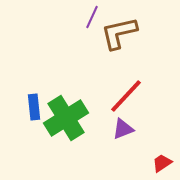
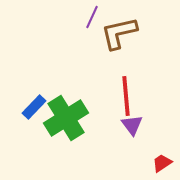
red line: rotated 48 degrees counterclockwise
blue rectangle: rotated 50 degrees clockwise
purple triangle: moved 9 px right, 4 px up; rotated 45 degrees counterclockwise
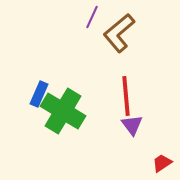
brown L-shape: rotated 27 degrees counterclockwise
blue rectangle: moved 5 px right, 13 px up; rotated 20 degrees counterclockwise
green cross: moved 3 px left, 7 px up; rotated 27 degrees counterclockwise
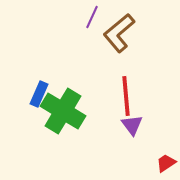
red trapezoid: moved 4 px right
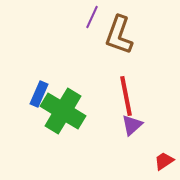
brown L-shape: moved 2 px down; rotated 30 degrees counterclockwise
red line: rotated 6 degrees counterclockwise
purple triangle: rotated 25 degrees clockwise
red trapezoid: moved 2 px left, 2 px up
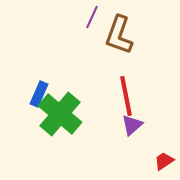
green cross: moved 3 px left, 3 px down; rotated 9 degrees clockwise
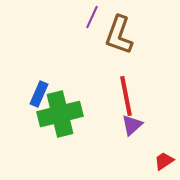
green cross: rotated 36 degrees clockwise
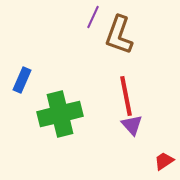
purple line: moved 1 px right
blue rectangle: moved 17 px left, 14 px up
purple triangle: rotated 30 degrees counterclockwise
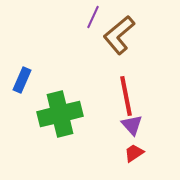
brown L-shape: rotated 30 degrees clockwise
red trapezoid: moved 30 px left, 8 px up
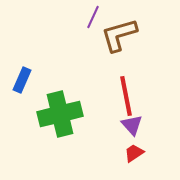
brown L-shape: rotated 24 degrees clockwise
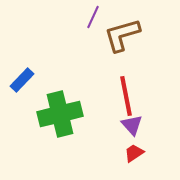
brown L-shape: moved 3 px right
blue rectangle: rotated 20 degrees clockwise
